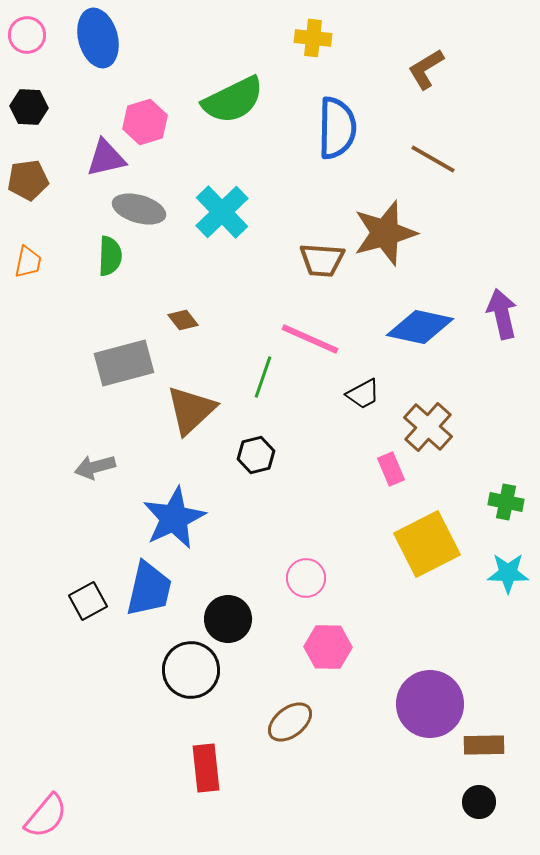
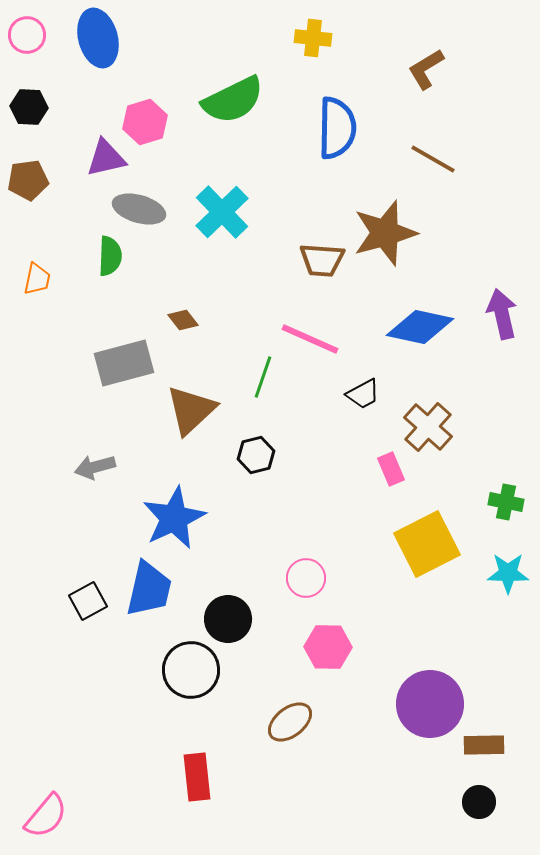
orange trapezoid at (28, 262): moved 9 px right, 17 px down
red rectangle at (206, 768): moved 9 px left, 9 px down
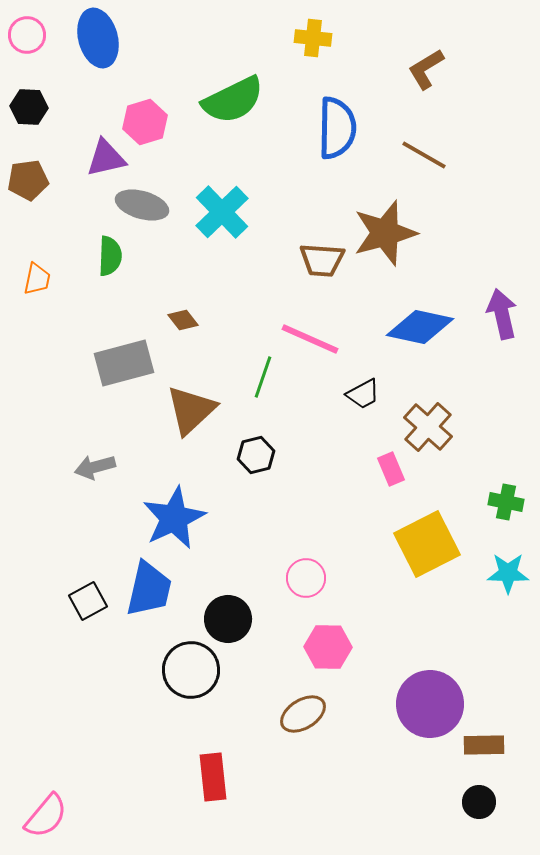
brown line at (433, 159): moved 9 px left, 4 px up
gray ellipse at (139, 209): moved 3 px right, 4 px up
brown ellipse at (290, 722): moved 13 px right, 8 px up; rotated 6 degrees clockwise
red rectangle at (197, 777): moved 16 px right
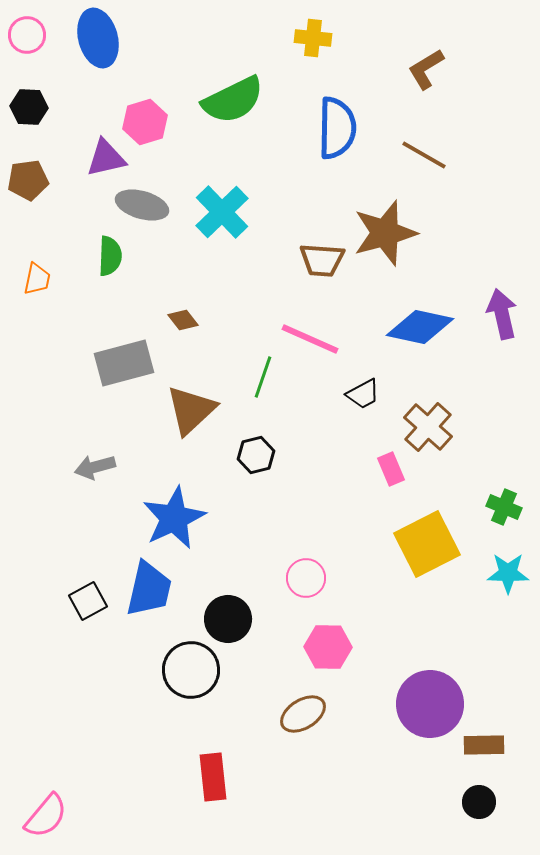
green cross at (506, 502): moved 2 px left, 5 px down; rotated 12 degrees clockwise
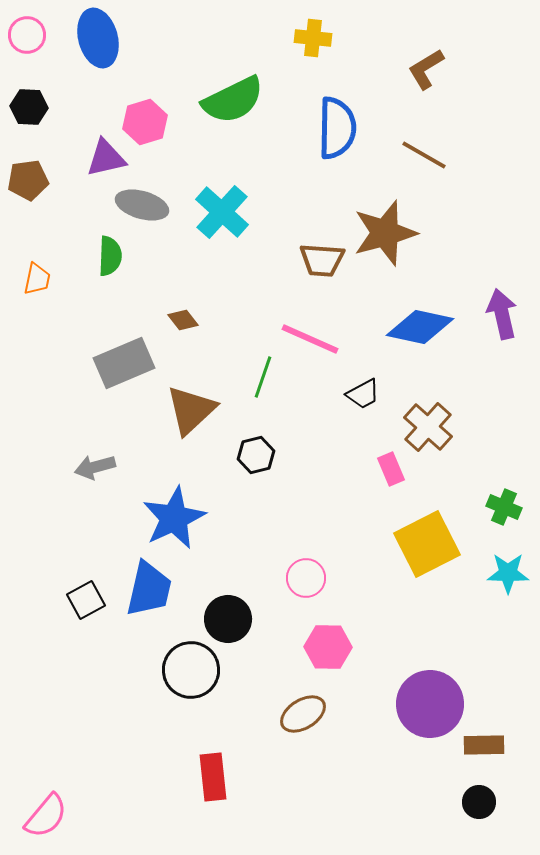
cyan cross at (222, 212): rotated 4 degrees counterclockwise
gray rectangle at (124, 363): rotated 8 degrees counterclockwise
black square at (88, 601): moved 2 px left, 1 px up
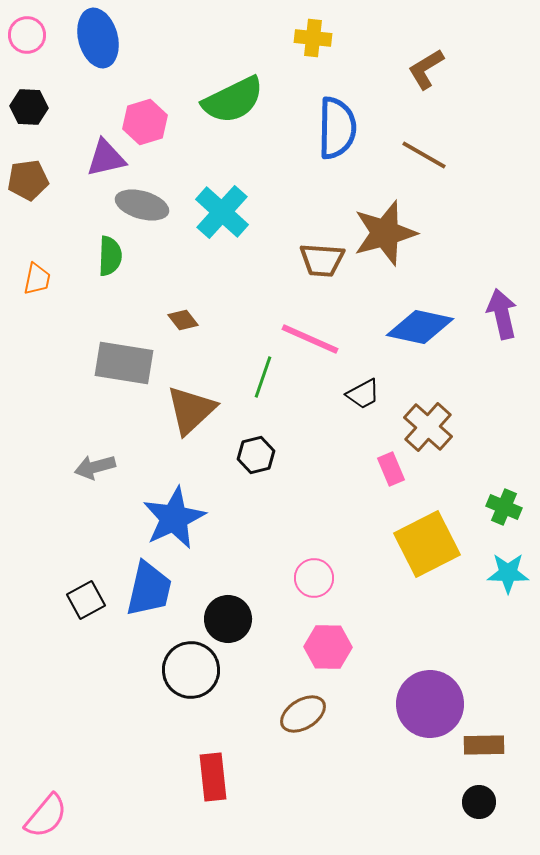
gray rectangle at (124, 363): rotated 32 degrees clockwise
pink circle at (306, 578): moved 8 px right
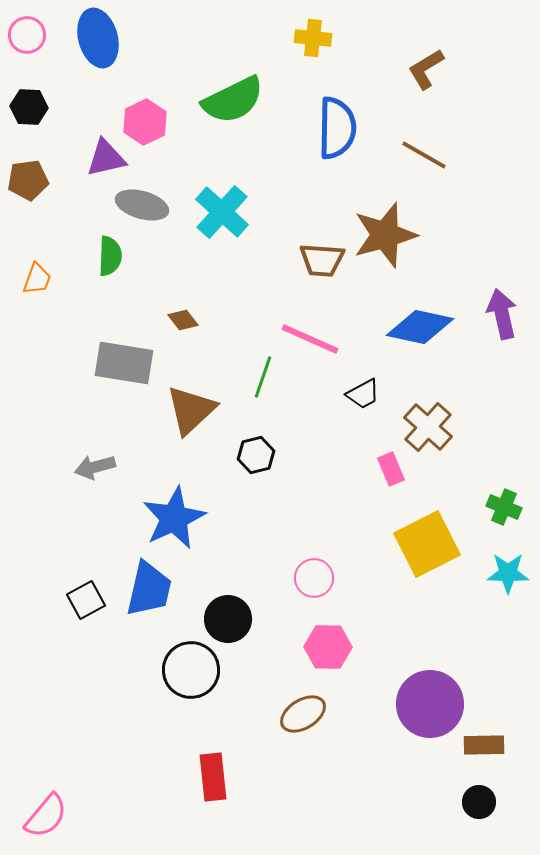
pink hexagon at (145, 122): rotated 9 degrees counterclockwise
brown star at (385, 233): moved 2 px down
orange trapezoid at (37, 279): rotated 8 degrees clockwise
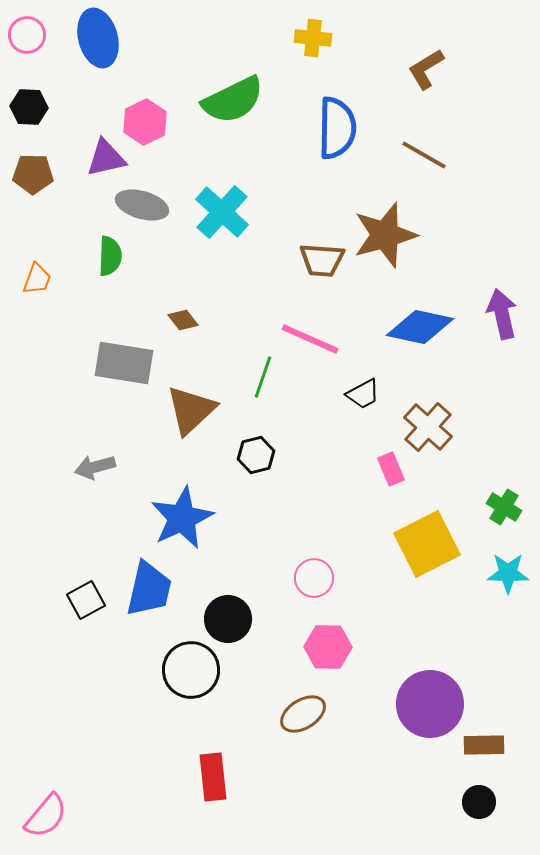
brown pentagon at (28, 180): moved 5 px right, 6 px up; rotated 9 degrees clockwise
green cross at (504, 507): rotated 8 degrees clockwise
blue star at (174, 518): moved 8 px right
